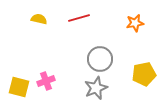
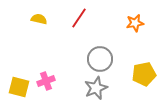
red line: rotated 40 degrees counterclockwise
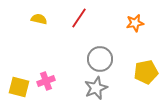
yellow pentagon: moved 2 px right, 2 px up
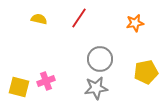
gray star: rotated 15 degrees clockwise
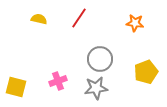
orange star: rotated 18 degrees clockwise
yellow pentagon: rotated 10 degrees counterclockwise
pink cross: moved 12 px right
yellow square: moved 3 px left
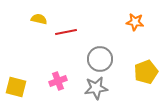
red line: moved 13 px left, 14 px down; rotated 45 degrees clockwise
orange star: moved 1 px up
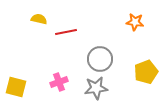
pink cross: moved 1 px right, 1 px down
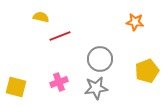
yellow semicircle: moved 2 px right, 2 px up
red line: moved 6 px left, 4 px down; rotated 10 degrees counterclockwise
yellow pentagon: moved 1 px right, 1 px up
